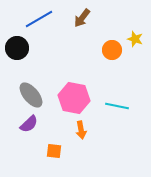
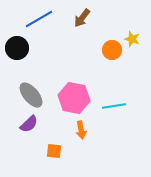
yellow star: moved 3 px left
cyan line: moved 3 px left; rotated 20 degrees counterclockwise
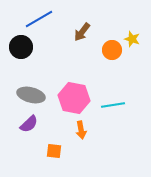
brown arrow: moved 14 px down
black circle: moved 4 px right, 1 px up
gray ellipse: rotated 36 degrees counterclockwise
cyan line: moved 1 px left, 1 px up
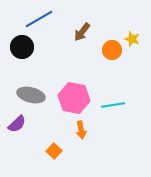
black circle: moved 1 px right
purple semicircle: moved 12 px left
orange square: rotated 35 degrees clockwise
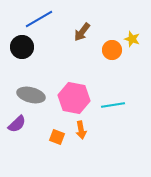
orange square: moved 3 px right, 14 px up; rotated 21 degrees counterclockwise
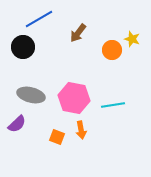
brown arrow: moved 4 px left, 1 px down
black circle: moved 1 px right
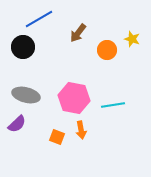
orange circle: moved 5 px left
gray ellipse: moved 5 px left
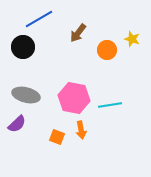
cyan line: moved 3 px left
